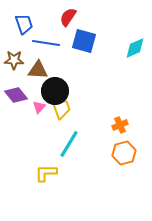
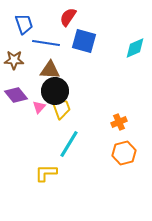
brown triangle: moved 12 px right
orange cross: moved 1 px left, 3 px up
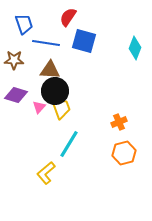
cyan diamond: rotated 45 degrees counterclockwise
purple diamond: rotated 35 degrees counterclockwise
yellow L-shape: rotated 40 degrees counterclockwise
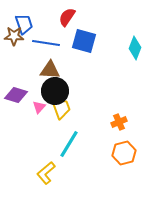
red semicircle: moved 1 px left
brown star: moved 24 px up
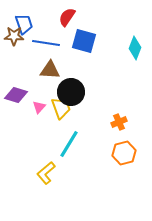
black circle: moved 16 px right, 1 px down
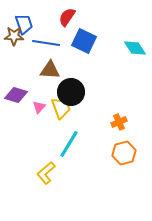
blue square: rotated 10 degrees clockwise
cyan diamond: rotated 55 degrees counterclockwise
